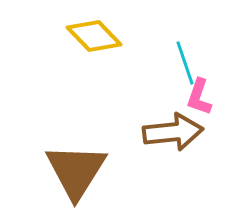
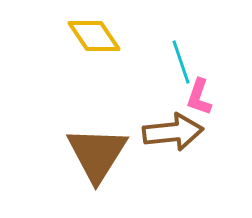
yellow diamond: rotated 10 degrees clockwise
cyan line: moved 4 px left, 1 px up
brown triangle: moved 21 px right, 17 px up
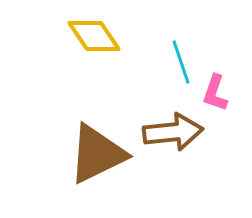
pink L-shape: moved 16 px right, 4 px up
brown triangle: rotated 32 degrees clockwise
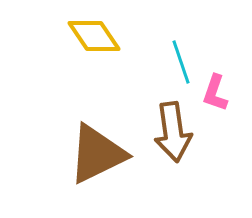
brown arrow: rotated 88 degrees clockwise
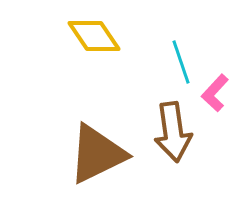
pink L-shape: rotated 24 degrees clockwise
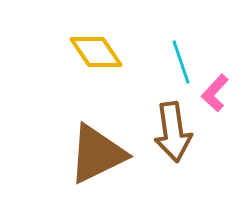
yellow diamond: moved 2 px right, 16 px down
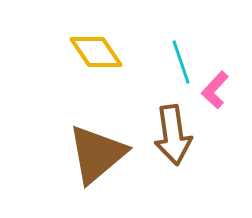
pink L-shape: moved 3 px up
brown arrow: moved 3 px down
brown triangle: rotated 14 degrees counterclockwise
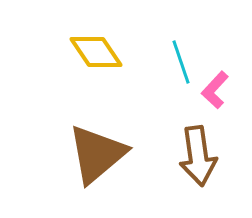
brown arrow: moved 25 px right, 21 px down
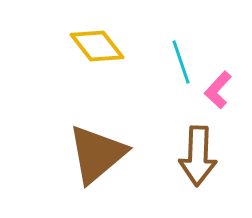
yellow diamond: moved 1 px right, 6 px up; rotated 4 degrees counterclockwise
pink L-shape: moved 3 px right
brown arrow: rotated 10 degrees clockwise
